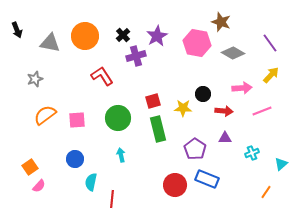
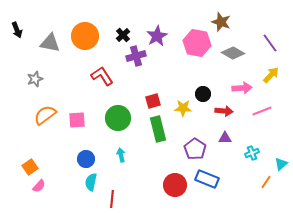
blue circle: moved 11 px right
orange line: moved 10 px up
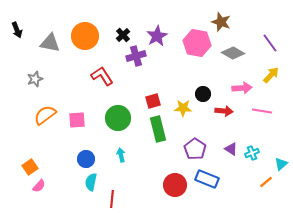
pink line: rotated 30 degrees clockwise
purple triangle: moved 6 px right, 11 px down; rotated 32 degrees clockwise
orange line: rotated 16 degrees clockwise
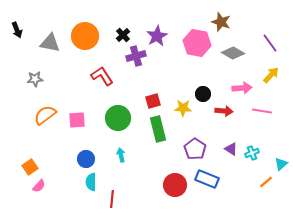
gray star: rotated 14 degrees clockwise
cyan semicircle: rotated 12 degrees counterclockwise
